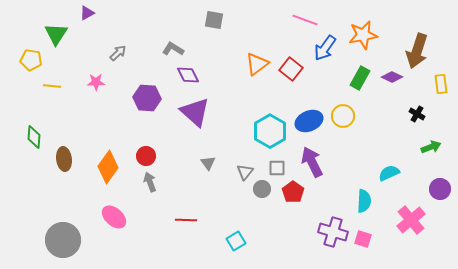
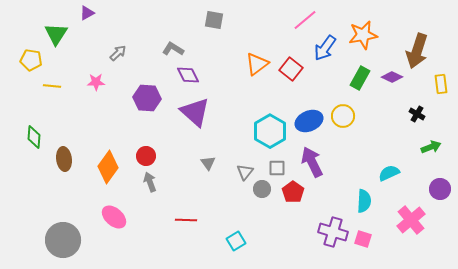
pink line at (305, 20): rotated 60 degrees counterclockwise
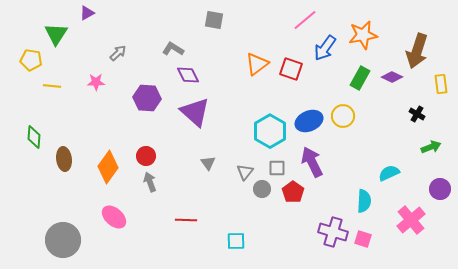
red square at (291, 69): rotated 20 degrees counterclockwise
cyan square at (236, 241): rotated 30 degrees clockwise
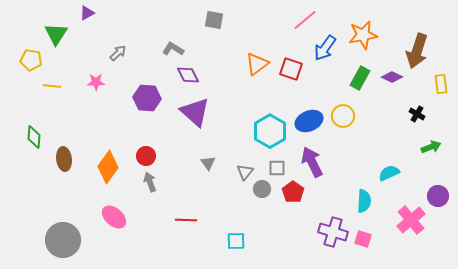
purple circle at (440, 189): moved 2 px left, 7 px down
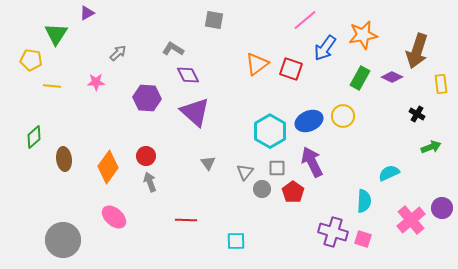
green diamond at (34, 137): rotated 45 degrees clockwise
purple circle at (438, 196): moved 4 px right, 12 px down
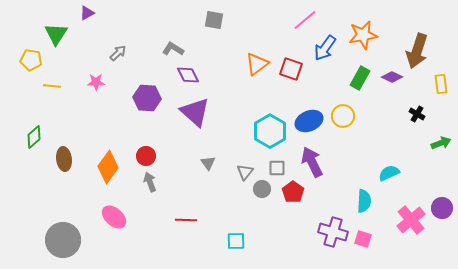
green arrow at (431, 147): moved 10 px right, 4 px up
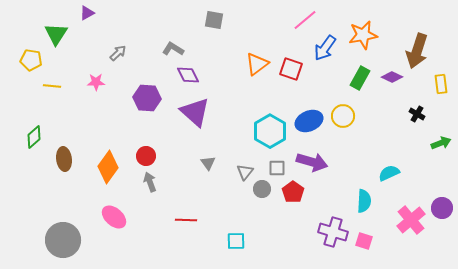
purple arrow at (312, 162): rotated 132 degrees clockwise
pink square at (363, 239): moved 1 px right, 2 px down
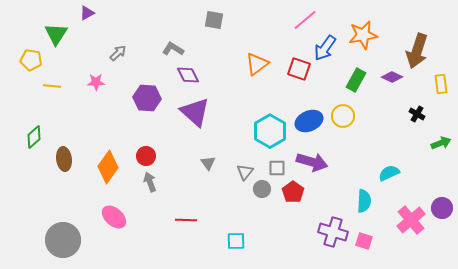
red square at (291, 69): moved 8 px right
green rectangle at (360, 78): moved 4 px left, 2 px down
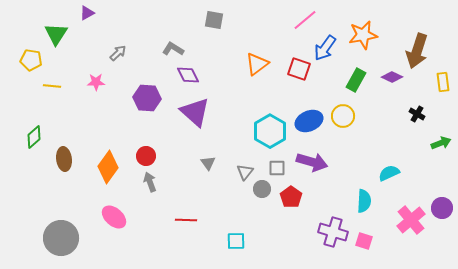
yellow rectangle at (441, 84): moved 2 px right, 2 px up
red pentagon at (293, 192): moved 2 px left, 5 px down
gray circle at (63, 240): moved 2 px left, 2 px up
